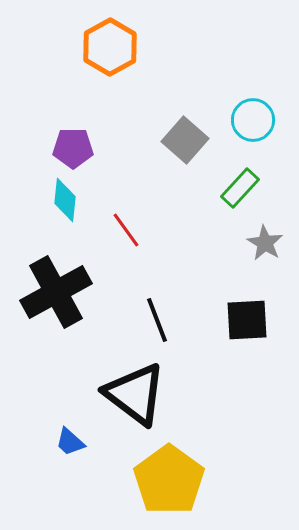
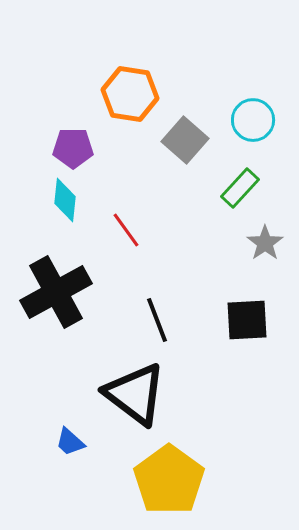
orange hexagon: moved 20 px right, 47 px down; rotated 22 degrees counterclockwise
gray star: rotated 6 degrees clockwise
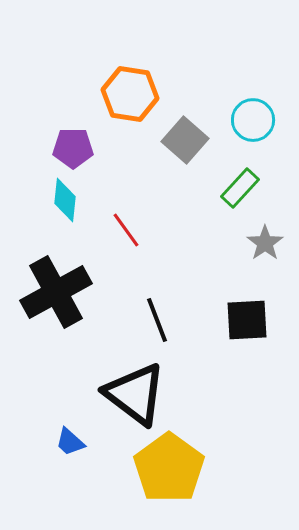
yellow pentagon: moved 12 px up
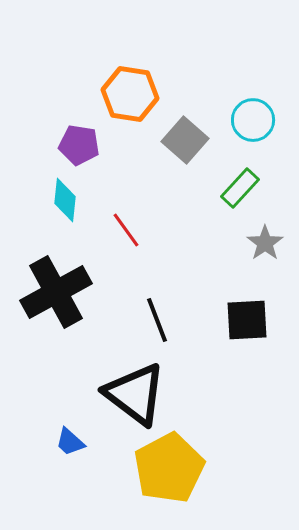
purple pentagon: moved 6 px right, 3 px up; rotated 9 degrees clockwise
yellow pentagon: rotated 8 degrees clockwise
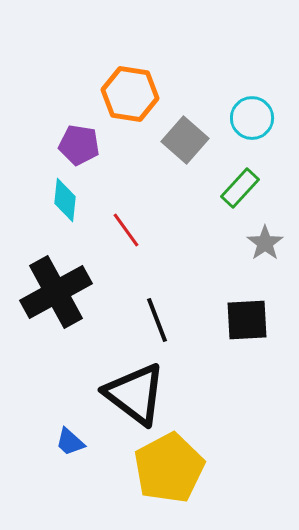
cyan circle: moved 1 px left, 2 px up
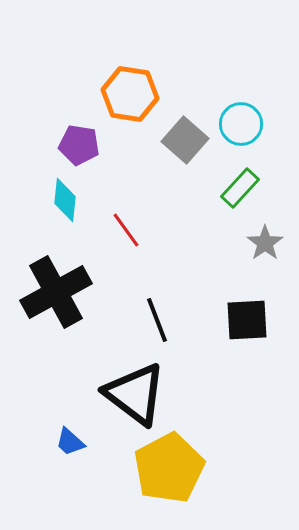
cyan circle: moved 11 px left, 6 px down
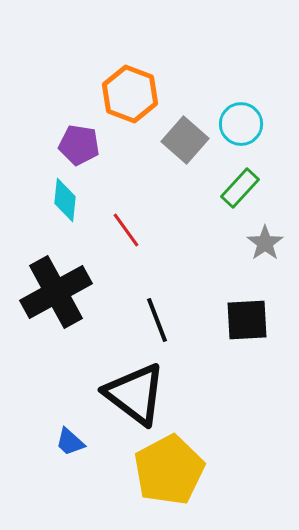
orange hexagon: rotated 12 degrees clockwise
yellow pentagon: moved 2 px down
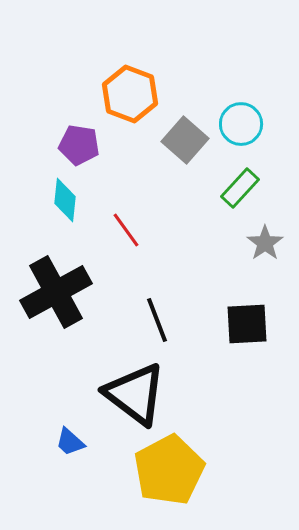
black square: moved 4 px down
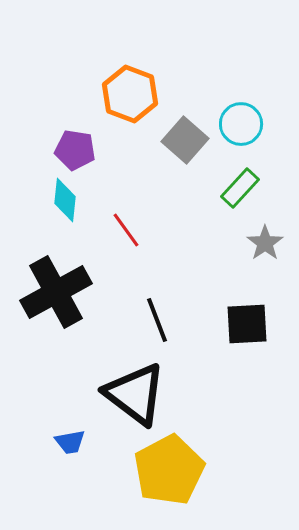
purple pentagon: moved 4 px left, 5 px down
blue trapezoid: rotated 52 degrees counterclockwise
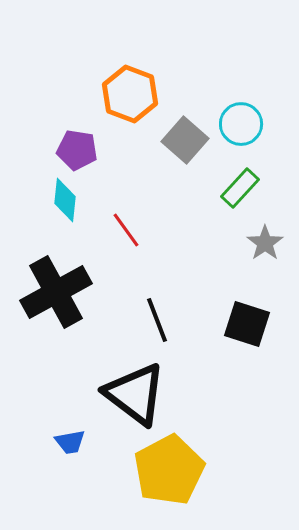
purple pentagon: moved 2 px right
black square: rotated 21 degrees clockwise
